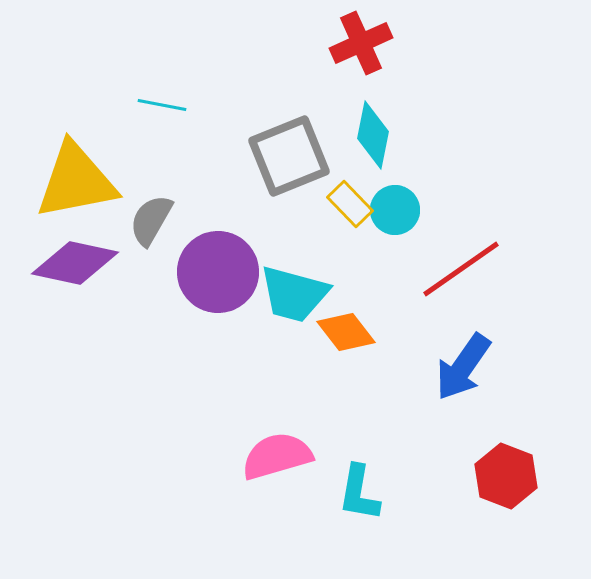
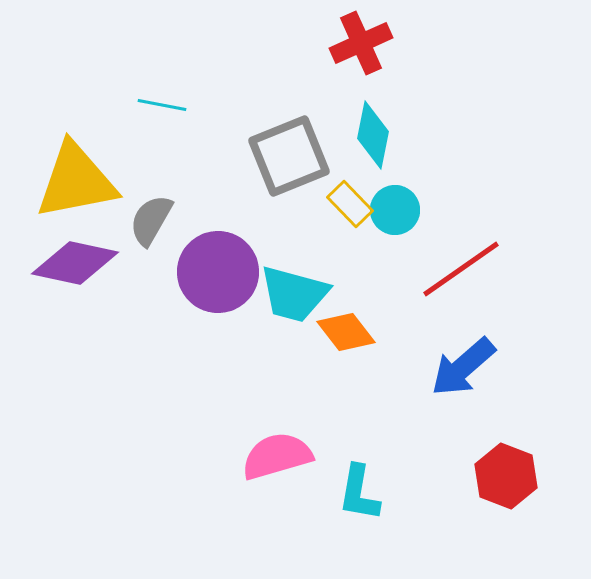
blue arrow: rotated 14 degrees clockwise
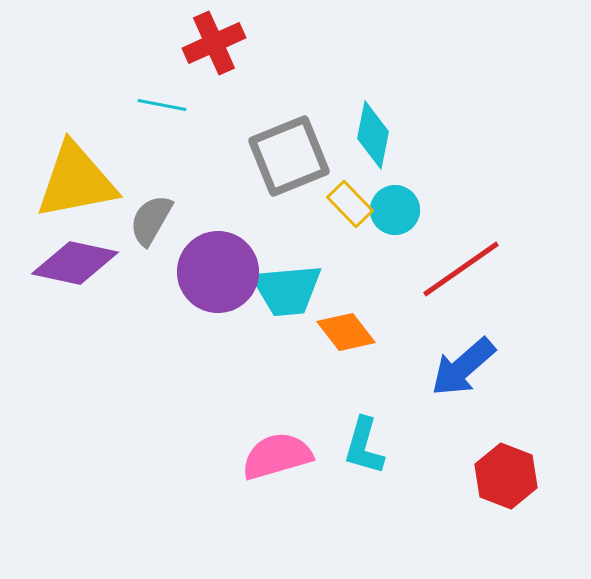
red cross: moved 147 px left
cyan trapezoid: moved 7 px left, 4 px up; rotated 20 degrees counterclockwise
cyan L-shape: moved 5 px right, 47 px up; rotated 6 degrees clockwise
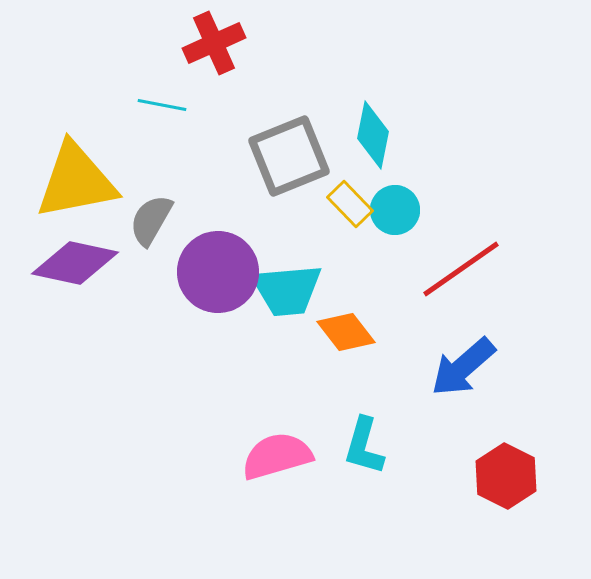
red hexagon: rotated 6 degrees clockwise
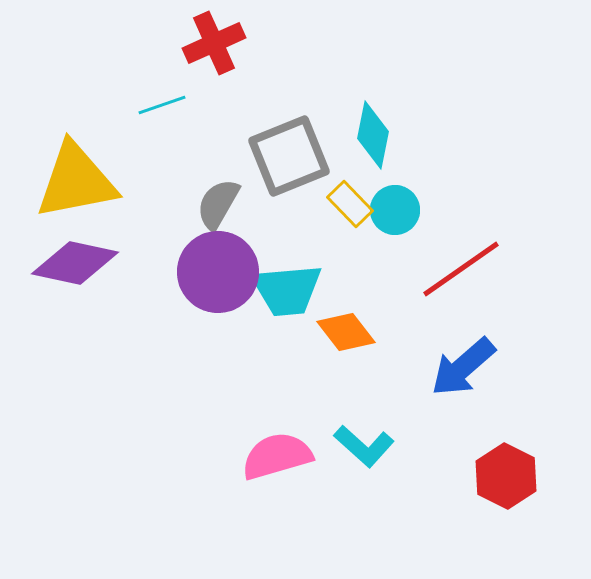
cyan line: rotated 30 degrees counterclockwise
gray semicircle: moved 67 px right, 16 px up
cyan L-shape: rotated 64 degrees counterclockwise
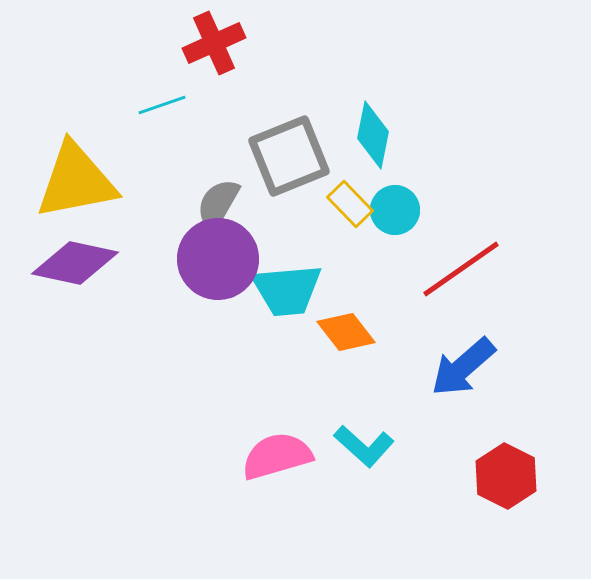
purple circle: moved 13 px up
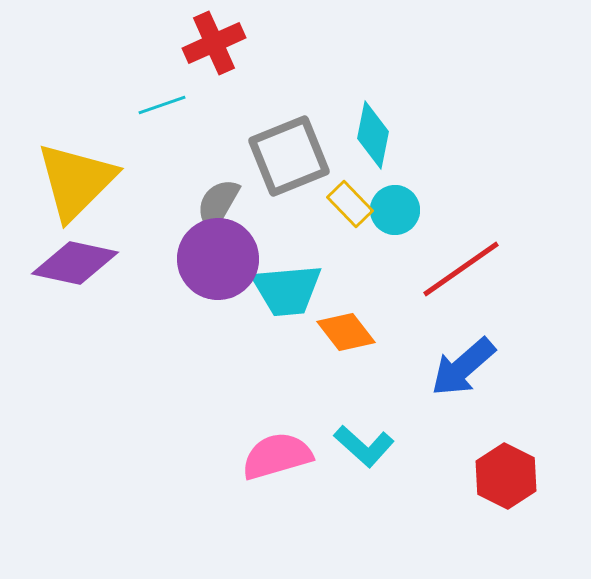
yellow triangle: rotated 34 degrees counterclockwise
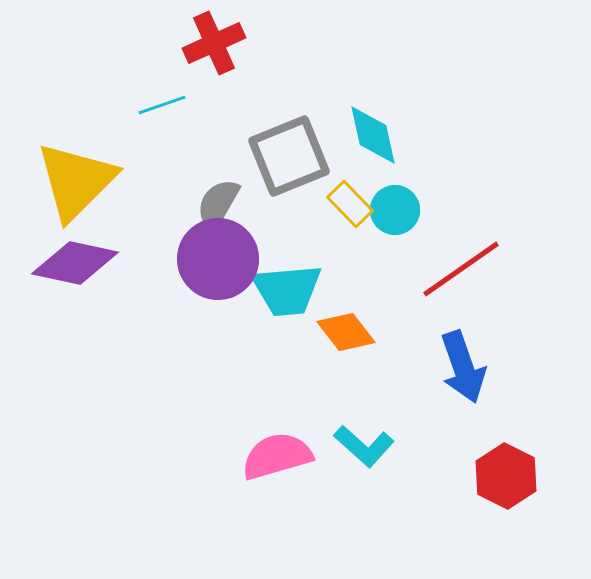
cyan diamond: rotated 24 degrees counterclockwise
blue arrow: rotated 68 degrees counterclockwise
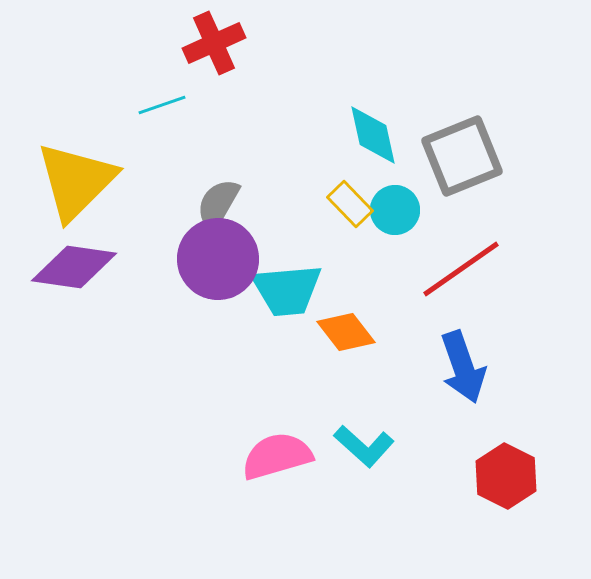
gray square: moved 173 px right
purple diamond: moved 1 px left, 4 px down; rotated 4 degrees counterclockwise
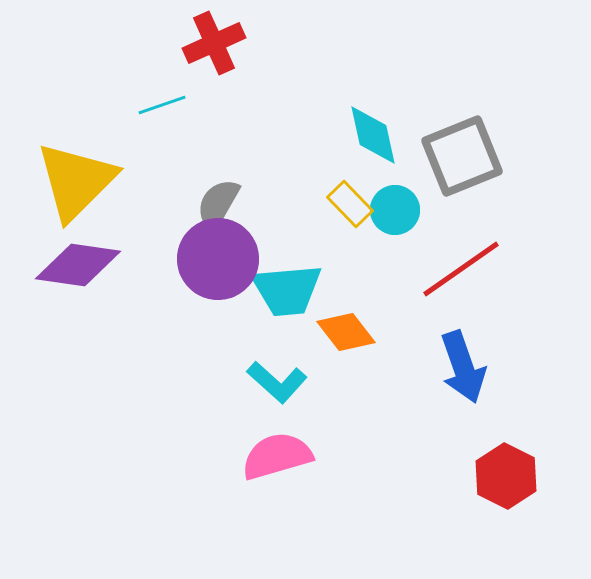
purple diamond: moved 4 px right, 2 px up
cyan L-shape: moved 87 px left, 64 px up
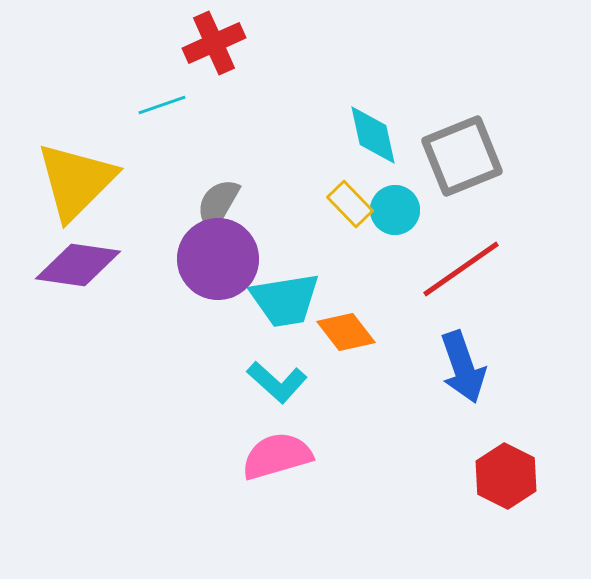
cyan trapezoid: moved 2 px left, 10 px down; rotated 4 degrees counterclockwise
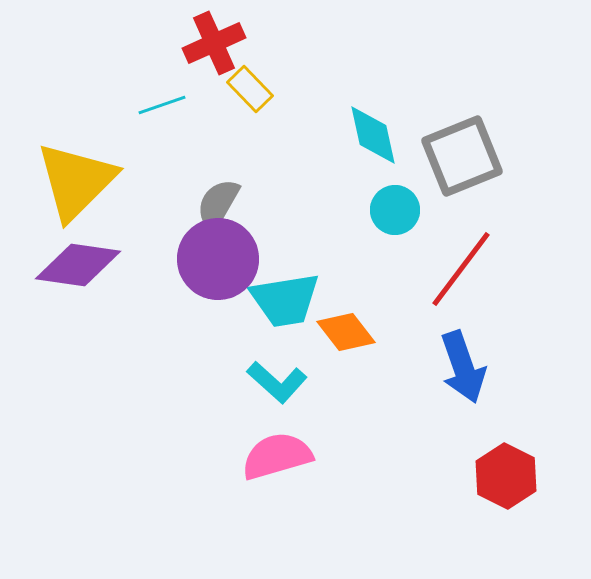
yellow rectangle: moved 100 px left, 115 px up
red line: rotated 18 degrees counterclockwise
